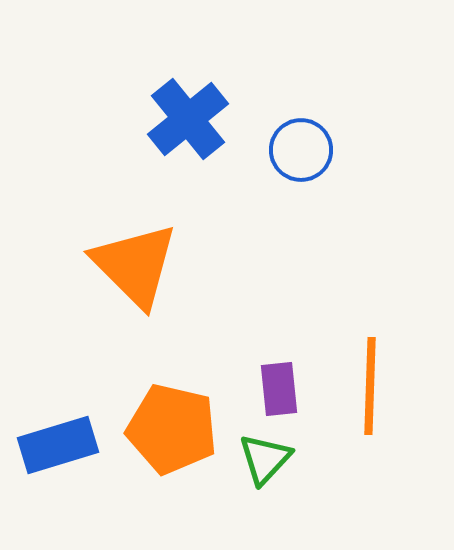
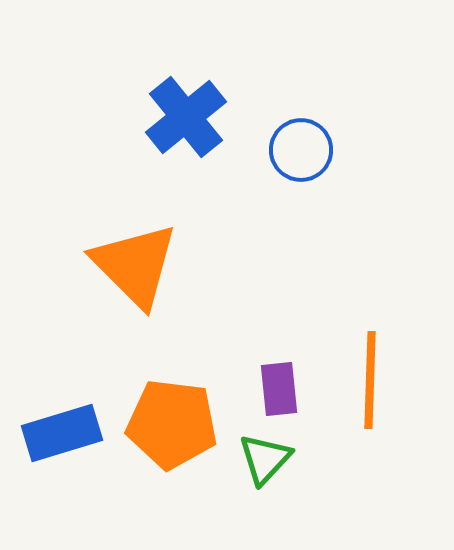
blue cross: moved 2 px left, 2 px up
orange line: moved 6 px up
orange pentagon: moved 5 px up; rotated 6 degrees counterclockwise
blue rectangle: moved 4 px right, 12 px up
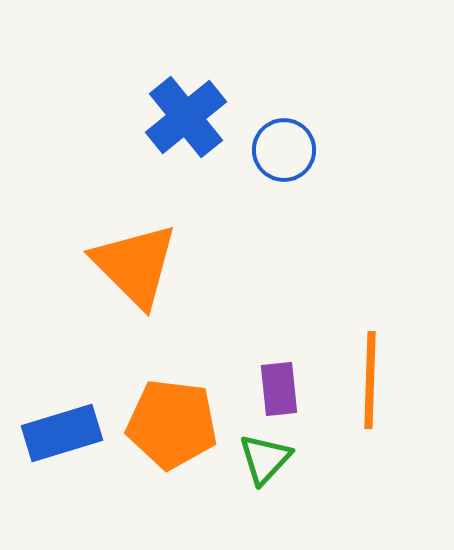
blue circle: moved 17 px left
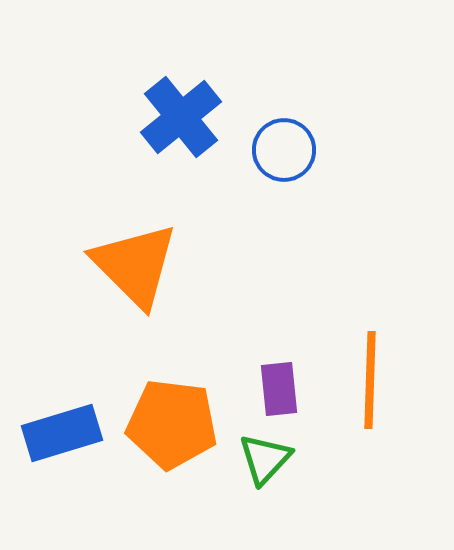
blue cross: moved 5 px left
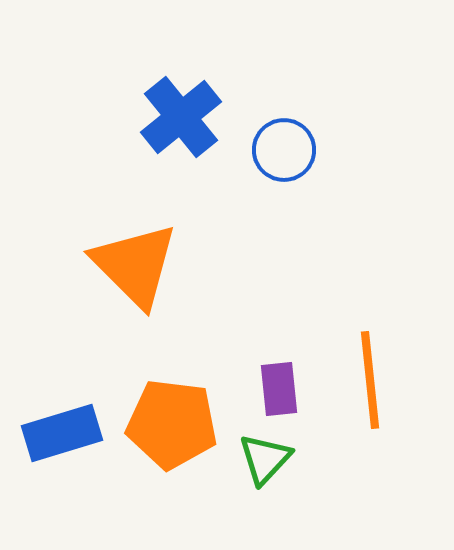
orange line: rotated 8 degrees counterclockwise
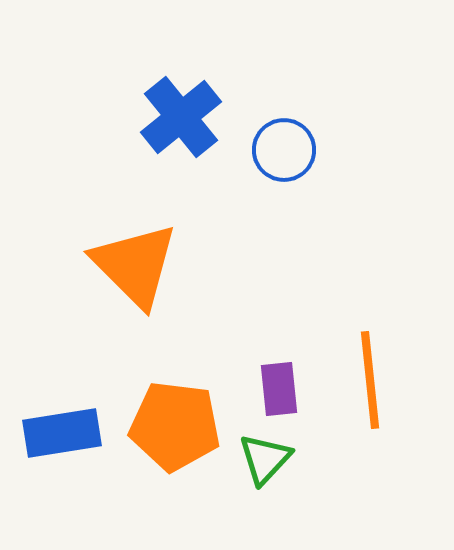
orange pentagon: moved 3 px right, 2 px down
blue rectangle: rotated 8 degrees clockwise
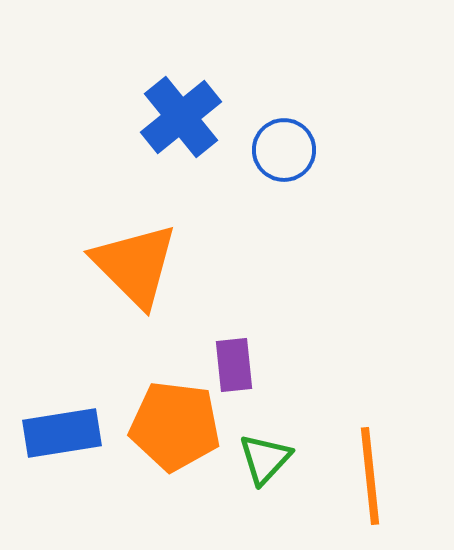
orange line: moved 96 px down
purple rectangle: moved 45 px left, 24 px up
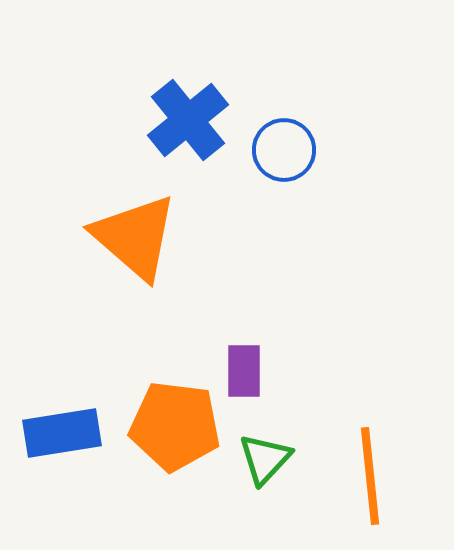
blue cross: moved 7 px right, 3 px down
orange triangle: moved 28 px up; rotated 4 degrees counterclockwise
purple rectangle: moved 10 px right, 6 px down; rotated 6 degrees clockwise
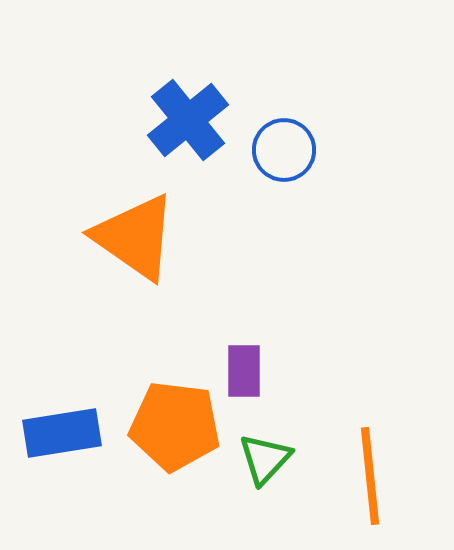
orange triangle: rotated 6 degrees counterclockwise
